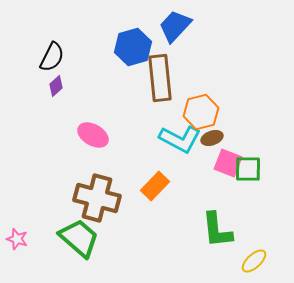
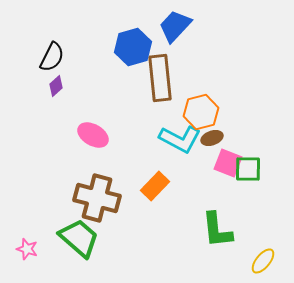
pink star: moved 10 px right, 10 px down
yellow ellipse: moved 9 px right; rotated 8 degrees counterclockwise
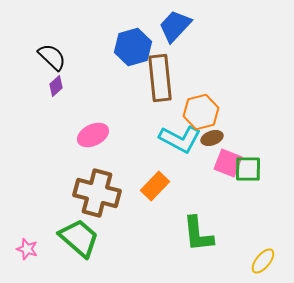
black semicircle: rotated 72 degrees counterclockwise
pink ellipse: rotated 56 degrees counterclockwise
brown cross: moved 5 px up
green L-shape: moved 19 px left, 4 px down
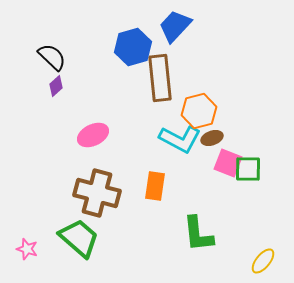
orange hexagon: moved 2 px left, 1 px up
orange rectangle: rotated 36 degrees counterclockwise
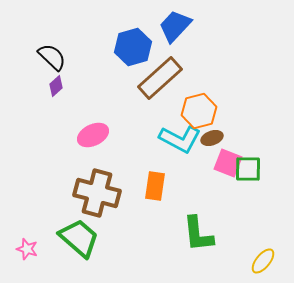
brown rectangle: rotated 54 degrees clockwise
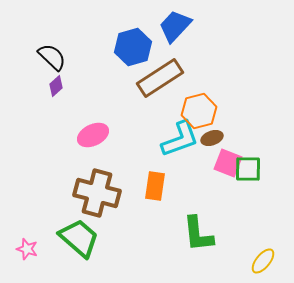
brown rectangle: rotated 9 degrees clockwise
cyan L-shape: rotated 48 degrees counterclockwise
